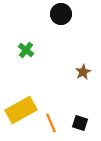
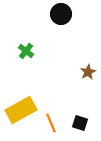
green cross: moved 1 px down
brown star: moved 5 px right
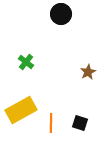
green cross: moved 11 px down
orange line: rotated 24 degrees clockwise
